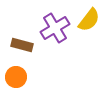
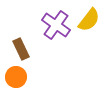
purple cross: moved 1 px right, 3 px up; rotated 24 degrees counterclockwise
brown rectangle: moved 1 px left, 4 px down; rotated 50 degrees clockwise
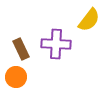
purple cross: moved 19 px down; rotated 32 degrees counterclockwise
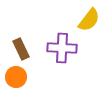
purple cross: moved 6 px right, 4 px down
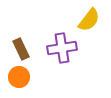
purple cross: rotated 12 degrees counterclockwise
orange circle: moved 3 px right
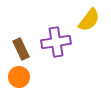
purple cross: moved 6 px left, 6 px up
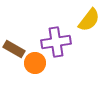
brown rectangle: moved 7 px left; rotated 35 degrees counterclockwise
orange circle: moved 16 px right, 14 px up
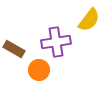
orange circle: moved 4 px right, 7 px down
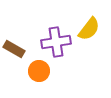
yellow semicircle: moved 9 px down
orange circle: moved 1 px down
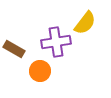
yellow semicircle: moved 4 px left, 6 px up
orange circle: moved 1 px right
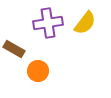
purple cross: moved 8 px left, 19 px up
orange circle: moved 2 px left
